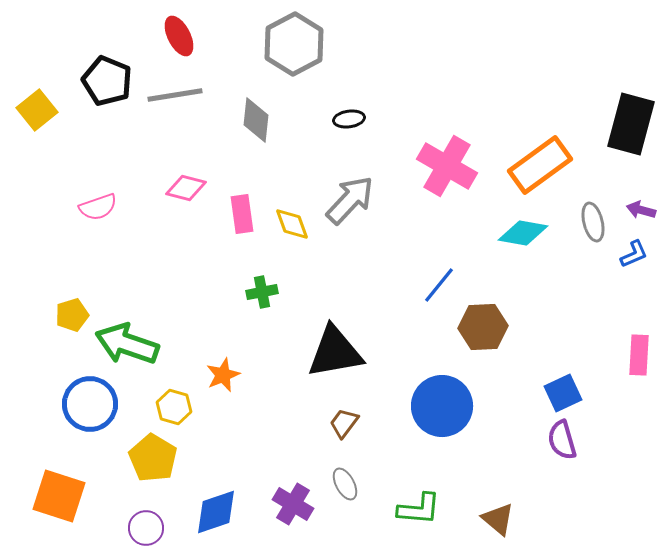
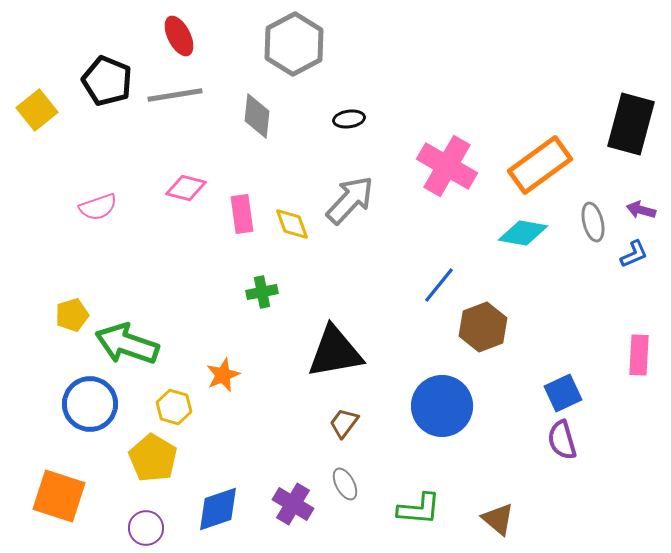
gray diamond at (256, 120): moved 1 px right, 4 px up
brown hexagon at (483, 327): rotated 18 degrees counterclockwise
blue diamond at (216, 512): moved 2 px right, 3 px up
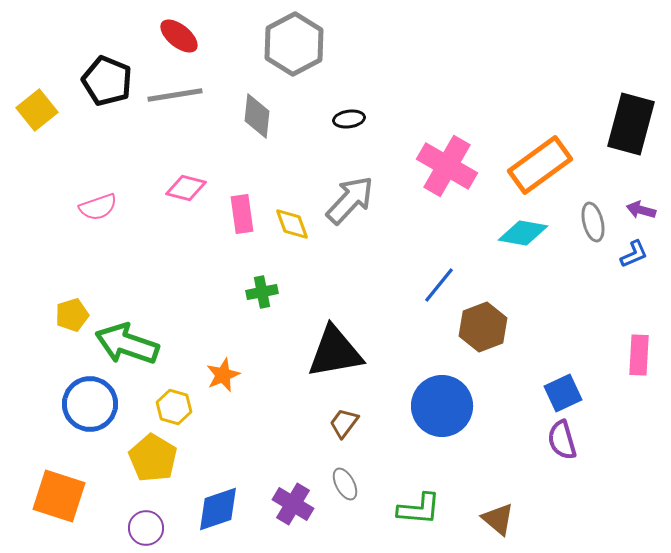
red ellipse at (179, 36): rotated 24 degrees counterclockwise
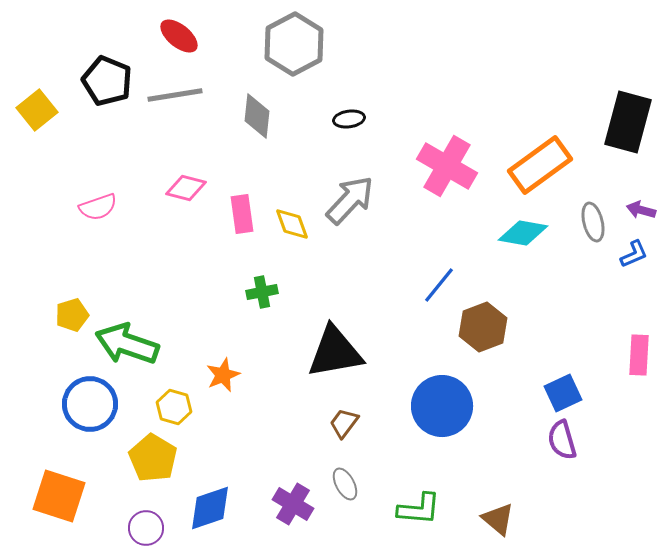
black rectangle at (631, 124): moved 3 px left, 2 px up
blue diamond at (218, 509): moved 8 px left, 1 px up
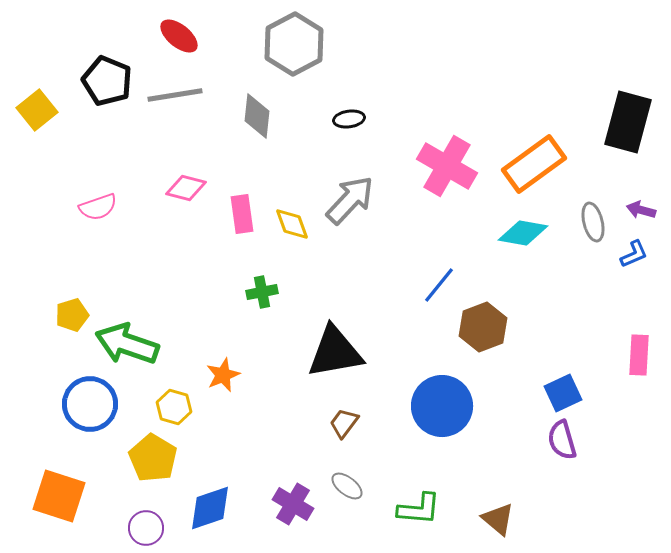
orange rectangle at (540, 165): moved 6 px left, 1 px up
gray ellipse at (345, 484): moved 2 px right, 2 px down; rotated 24 degrees counterclockwise
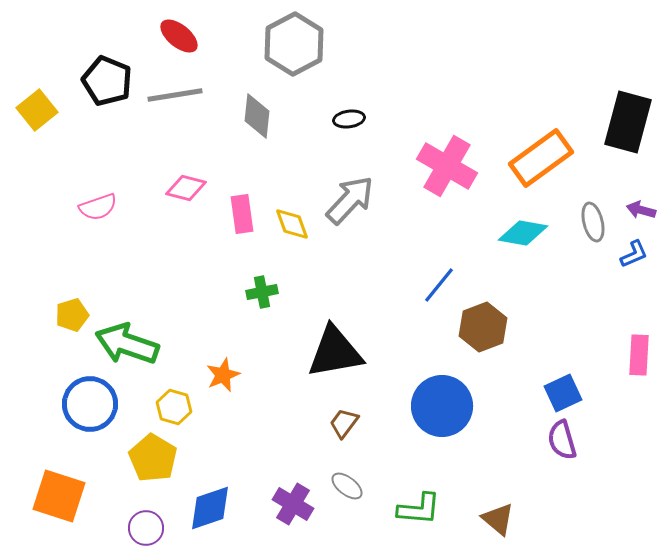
orange rectangle at (534, 164): moved 7 px right, 6 px up
